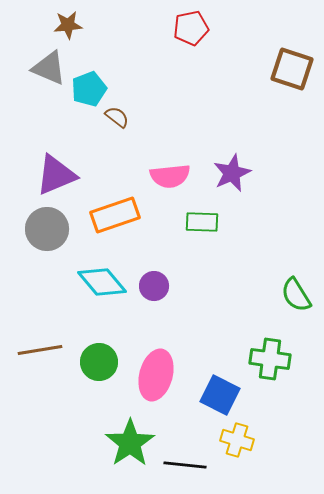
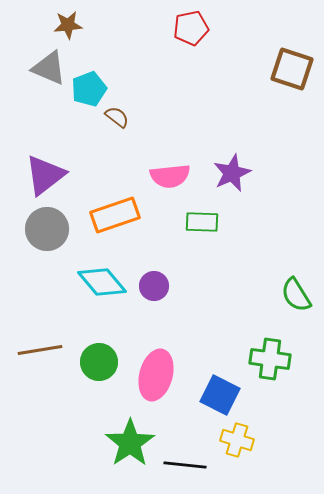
purple triangle: moved 11 px left; rotated 15 degrees counterclockwise
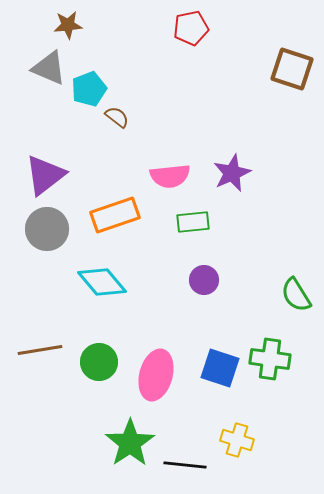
green rectangle: moved 9 px left; rotated 8 degrees counterclockwise
purple circle: moved 50 px right, 6 px up
blue square: moved 27 px up; rotated 9 degrees counterclockwise
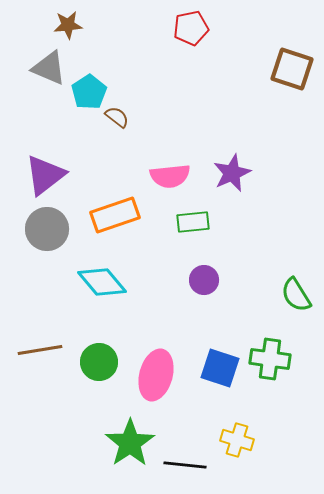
cyan pentagon: moved 3 px down; rotated 12 degrees counterclockwise
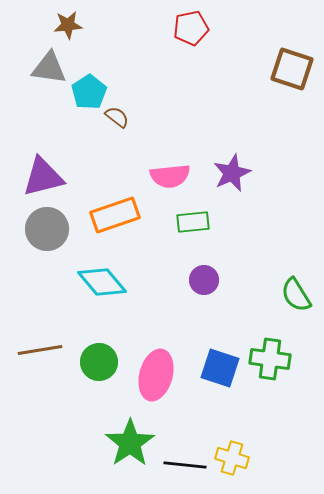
gray triangle: rotated 15 degrees counterclockwise
purple triangle: moved 2 px left, 2 px down; rotated 24 degrees clockwise
yellow cross: moved 5 px left, 18 px down
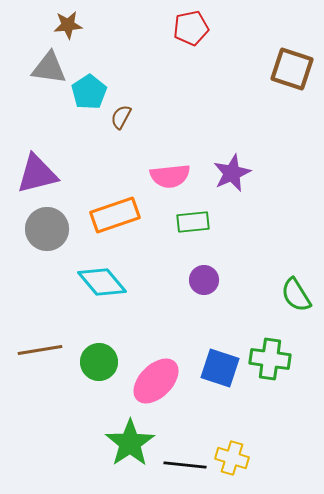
brown semicircle: moved 4 px right; rotated 100 degrees counterclockwise
purple triangle: moved 6 px left, 3 px up
pink ellipse: moved 6 px down; rotated 30 degrees clockwise
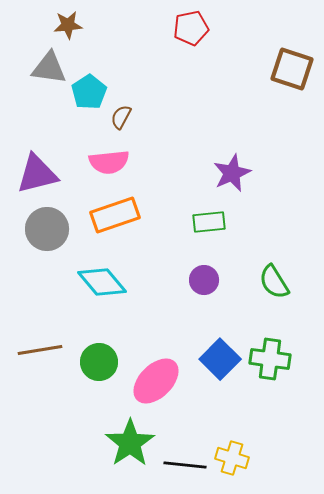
pink semicircle: moved 61 px left, 14 px up
green rectangle: moved 16 px right
green semicircle: moved 22 px left, 13 px up
blue square: moved 9 px up; rotated 27 degrees clockwise
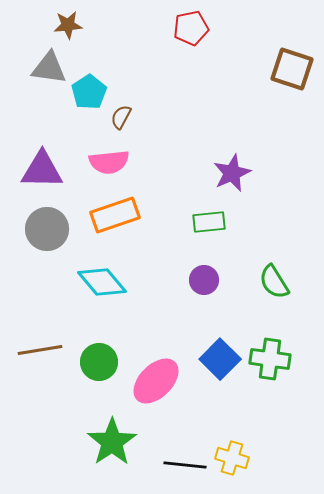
purple triangle: moved 5 px right, 4 px up; rotated 15 degrees clockwise
green star: moved 18 px left, 1 px up
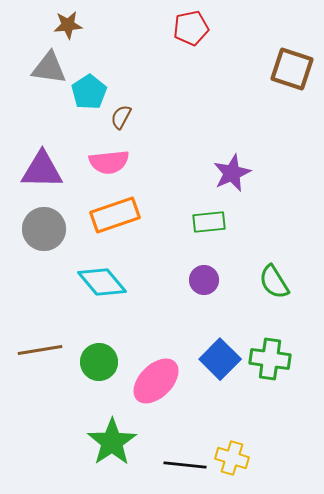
gray circle: moved 3 px left
